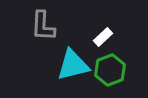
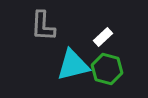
green hexagon: moved 3 px left, 1 px up; rotated 24 degrees counterclockwise
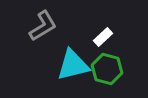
gray L-shape: rotated 124 degrees counterclockwise
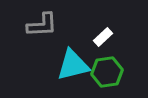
gray L-shape: moved 1 px left, 1 px up; rotated 28 degrees clockwise
green hexagon: moved 3 px down; rotated 24 degrees counterclockwise
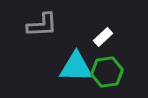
cyan triangle: moved 3 px right, 2 px down; rotated 15 degrees clockwise
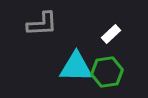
gray L-shape: moved 1 px up
white rectangle: moved 8 px right, 3 px up
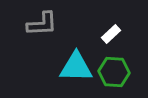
green hexagon: moved 7 px right; rotated 12 degrees clockwise
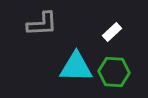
white rectangle: moved 1 px right, 2 px up
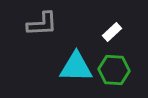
green hexagon: moved 2 px up
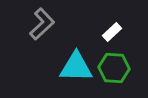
gray L-shape: rotated 40 degrees counterclockwise
green hexagon: moved 2 px up
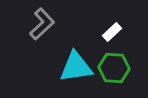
cyan triangle: rotated 9 degrees counterclockwise
